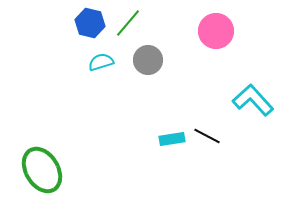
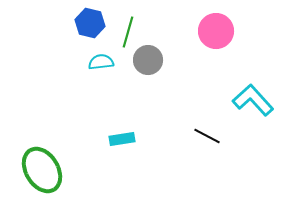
green line: moved 9 px down; rotated 24 degrees counterclockwise
cyan semicircle: rotated 10 degrees clockwise
cyan rectangle: moved 50 px left
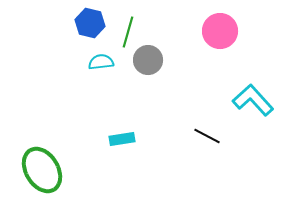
pink circle: moved 4 px right
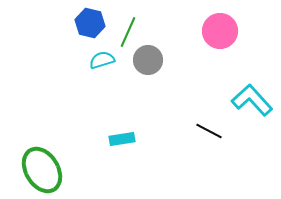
green line: rotated 8 degrees clockwise
cyan semicircle: moved 1 px right, 2 px up; rotated 10 degrees counterclockwise
cyan L-shape: moved 1 px left
black line: moved 2 px right, 5 px up
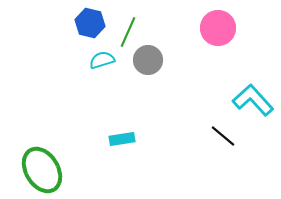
pink circle: moved 2 px left, 3 px up
cyan L-shape: moved 1 px right
black line: moved 14 px right, 5 px down; rotated 12 degrees clockwise
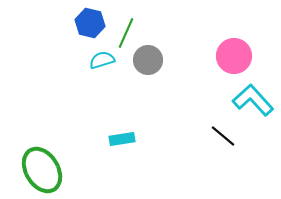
pink circle: moved 16 px right, 28 px down
green line: moved 2 px left, 1 px down
